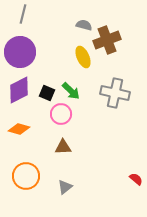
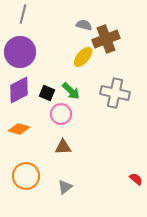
brown cross: moved 1 px left, 1 px up
yellow ellipse: rotated 65 degrees clockwise
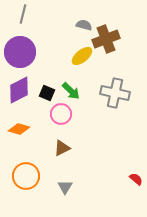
yellow ellipse: moved 1 px left, 1 px up; rotated 10 degrees clockwise
brown triangle: moved 1 px left, 1 px down; rotated 24 degrees counterclockwise
gray triangle: rotated 21 degrees counterclockwise
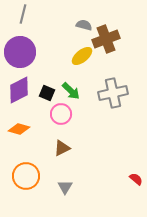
gray cross: moved 2 px left; rotated 24 degrees counterclockwise
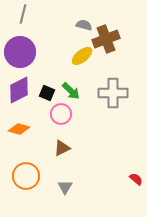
gray cross: rotated 12 degrees clockwise
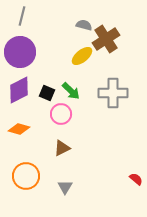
gray line: moved 1 px left, 2 px down
brown cross: rotated 12 degrees counterclockwise
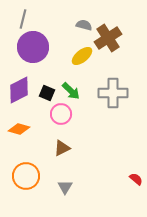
gray line: moved 1 px right, 3 px down
brown cross: moved 2 px right, 1 px up
purple circle: moved 13 px right, 5 px up
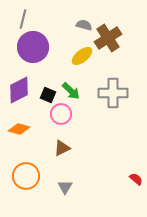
black square: moved 1 px right, 2 px down
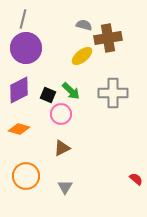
brown cross: rotated 24 degrees clockwise
purple circle: moved 7 px left, 1 px down
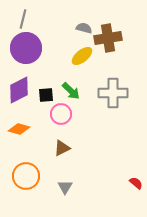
gray semicircle: moved 3 px down
black square: moved 2 px left; rotated 28 degrees counterclockwise
red semicircle: moved 4 px down
